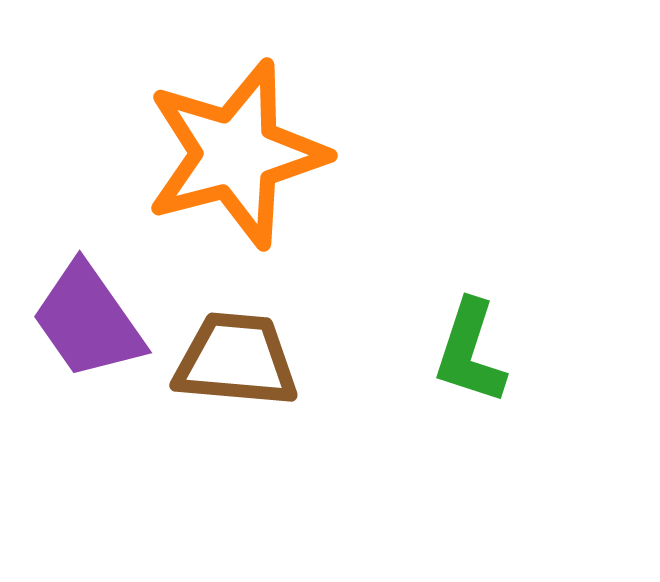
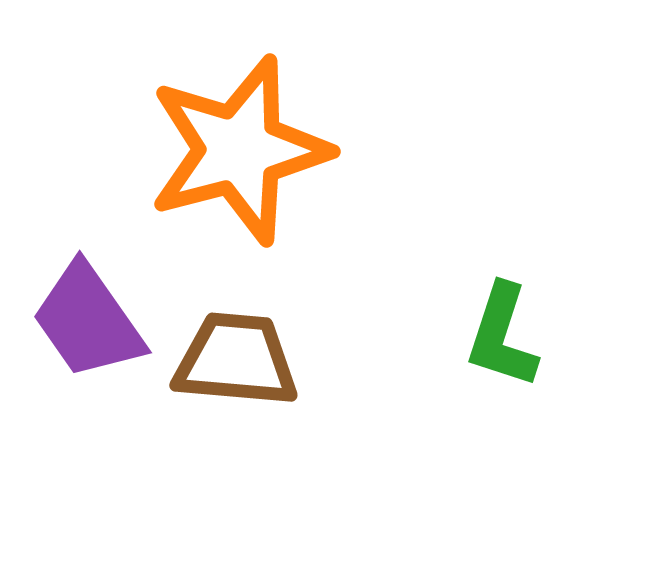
orange star: moved 3 px right, 4 px up
green L-shape: moved 32 px right, 16 px up
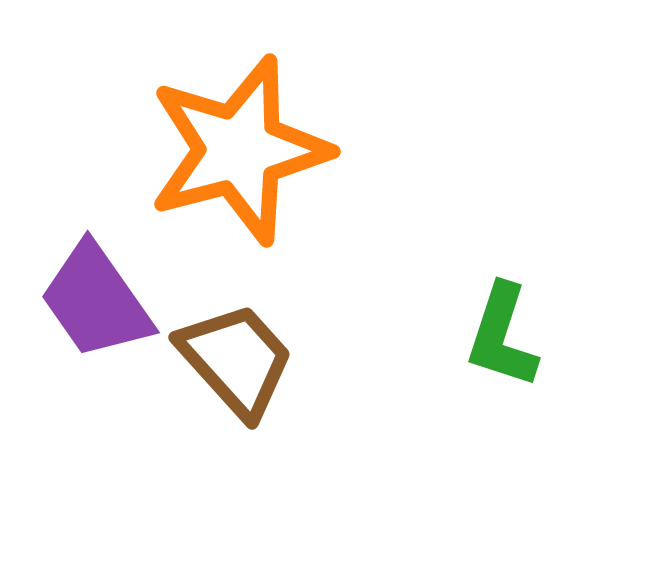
purple trapezoid: moved 8 px right, 20 px up
brown trapezoid: rotated 43 degrees clockwise
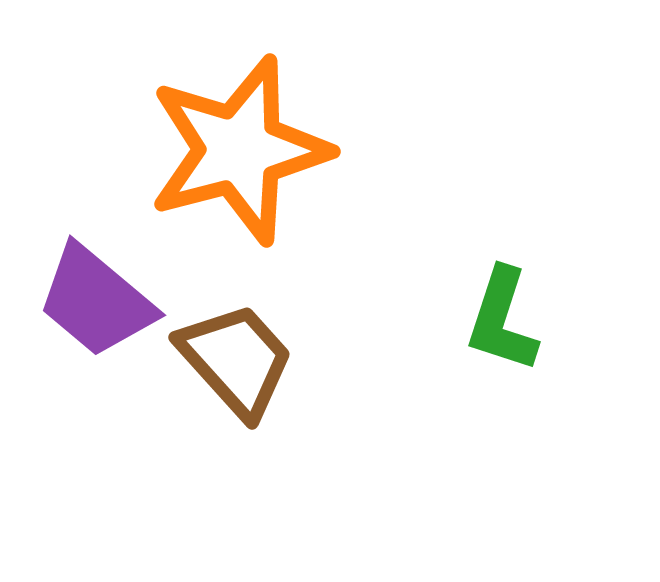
purple trapezoid: rotated 15 degrees counterclockwise
green L-shape: moved 16 px up
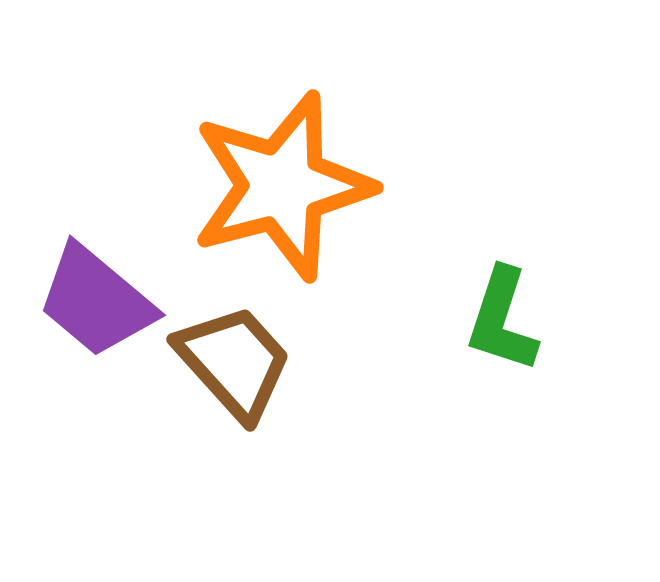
orange star: moved 43 px right, 36 px down
brown trapezoid: moved 2 px left, 2 px down
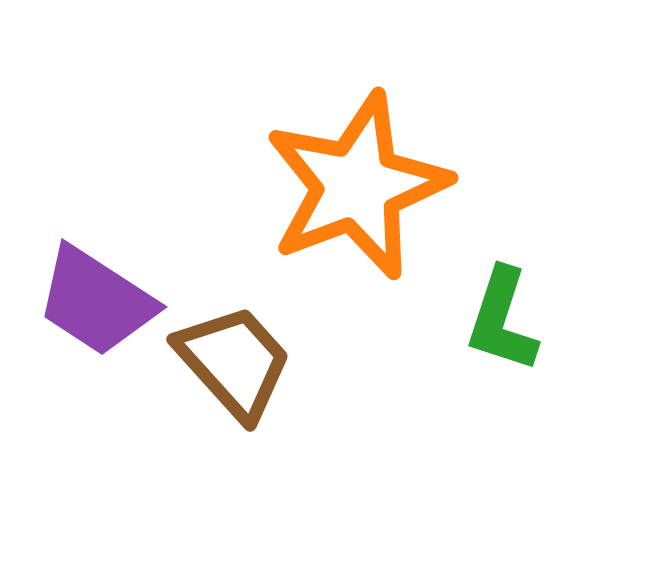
orange star: moved 75 px right; rotated 6 degrees counterclockwise
purple trapezoid: rotated 7 degrees counterclockwise
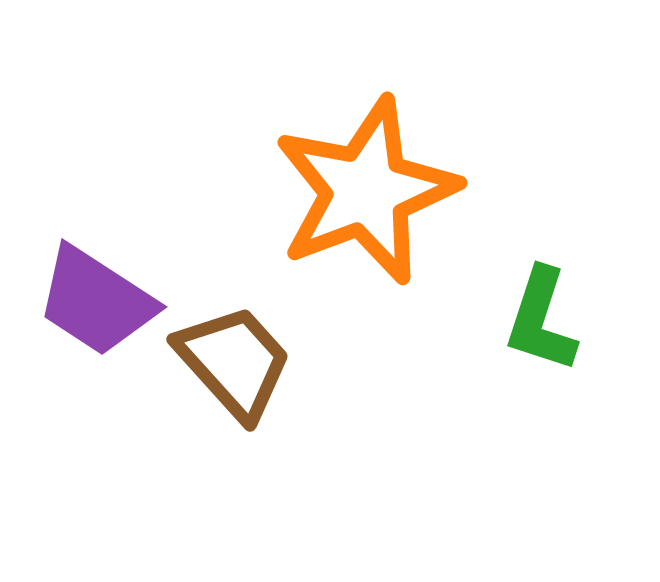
orange star: moved 9 px right, 5 px down
green L-shape: moved 39 px right
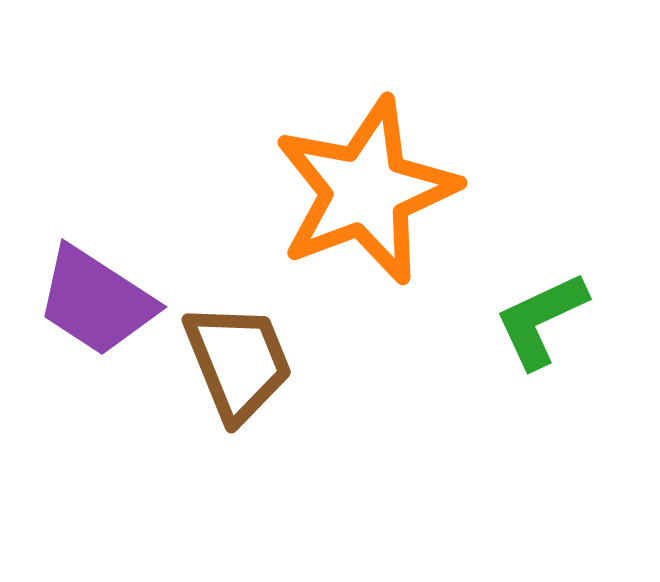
green L-shape: rotated 47 degrees clockwise
brown trapezoid: moved 4 px right; rotated 20 degrees clockwise
